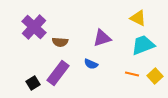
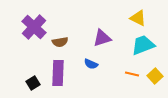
brown semicircle: rotated 14 degrees counterclockwise
purple rectangle: rotated 35 degrees counterclockwise
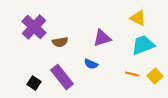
purple rectangle: moved 4 px right, 4 px down; rotated 40 degrees counterclockwise
black square: moved 1 px right; rotated 24 degrees counterclockwise
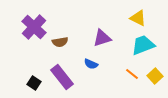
orange line: rotated 24 degrees clockwise
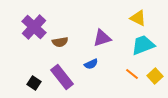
blue semicircle: rotated 48 degrees counterclockwise
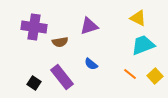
purple cross: rotated 35 degrees counterclockwise
purple triangle: moved 13 px left, 12 px up
blue semicircle: rotated 64 degrees clockwise
orange line: moved 2 px left
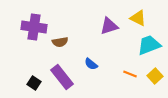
purple triangle: moved 20 px right
cyan trapezoid: moved 6 px right
orange line: rotated 16 degrees counterclockwise
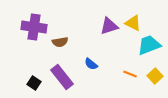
yellow triangle: moved 5 px left, 5 px down
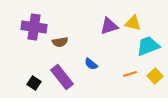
yellow triangle: rotated 12 degrees counterclockwise
cyan trapezoid: moved 1 px left, 1 px down
orange line: rotated 40 degrees counterclockwise
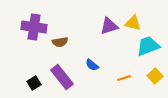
blue semicircle: moved 1 px right, 1 px down
orange line: moved 6 px left, 4 px down
black square: rotated 24 degrees clockwise
